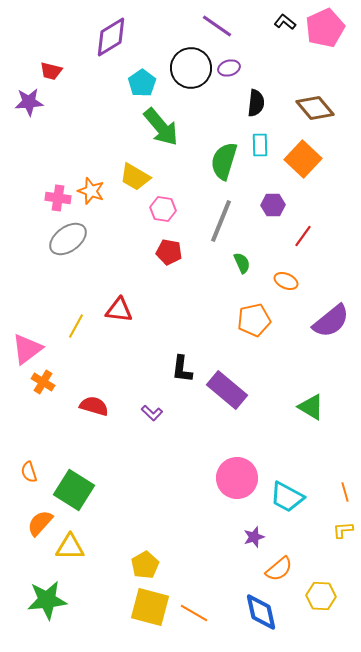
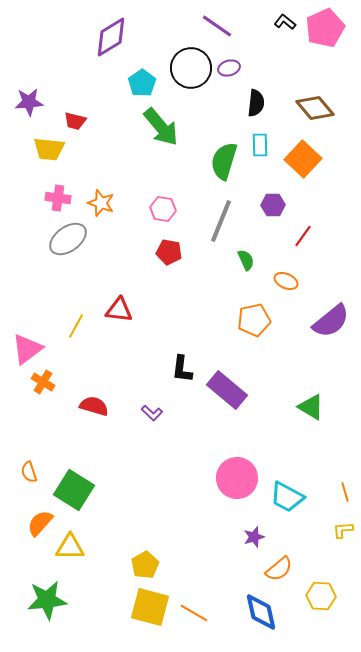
red trapezoid at (51, 71): moved 24 px right, 50 px down
yellow trapezoid at (135, 177): moved 86 px left, 28 px up; rotated 24 degrees counterclockwise
orange star at (91, 191): moved 10 px right, 12 px down
green semicircle at (242, 263): moved 4 px right, 3 px up
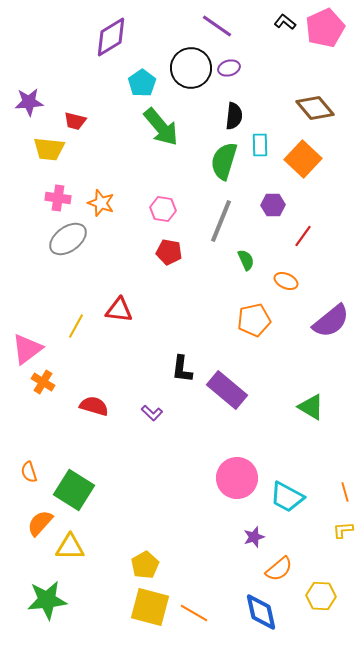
black semicircle at (256, 103): moved 22 px left, 13 px down
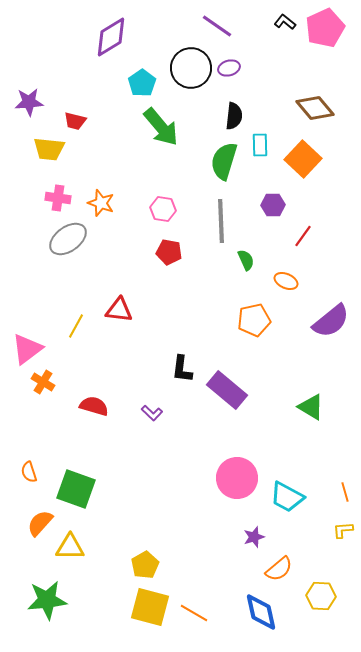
gray line at (221, 221): rotated 24 degrees counterclockwise
green square at (74, 490): moved 2 px right, 1 px up; rotated 12 degrees counterclockwise
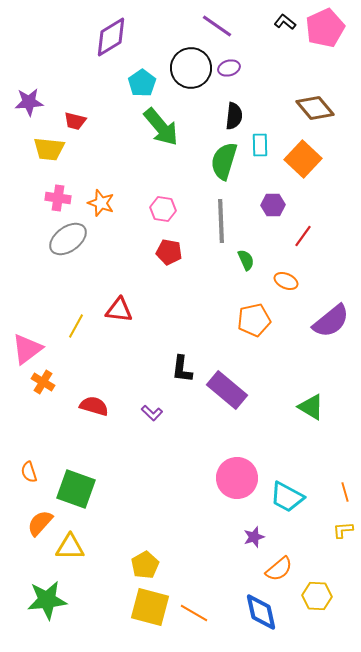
yellow hexagon at (321, 596): moved 4 px left
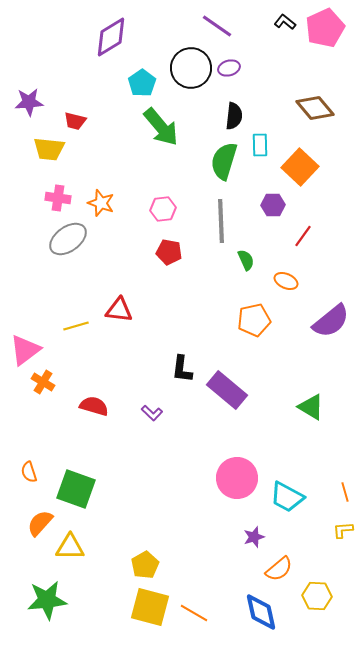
orange square at (303, 159): moved 3 px left, 8 px down
pink hexagon at (163, 209): rotated 15 degrees counterclockwise
yellow line at (76, 326): rotated 45 degrees clockwise
pink triangle at (27, 349): moved 2 px left, 1 px down
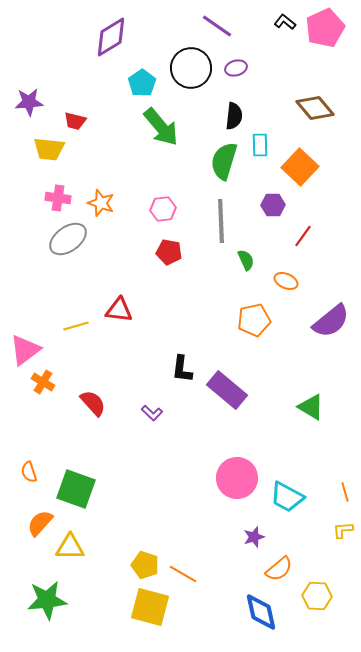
purple ellipse at (229, 68): moved 7 px right
red semicircle at (94, 406): moved 1 px left, 3 px up; rotated 32 degrees clockwise
yellow pentagon at (145, 565): rotated 24 degrees counterclockwise
orange line at (194, 613): moved 11 px left, 39 px up
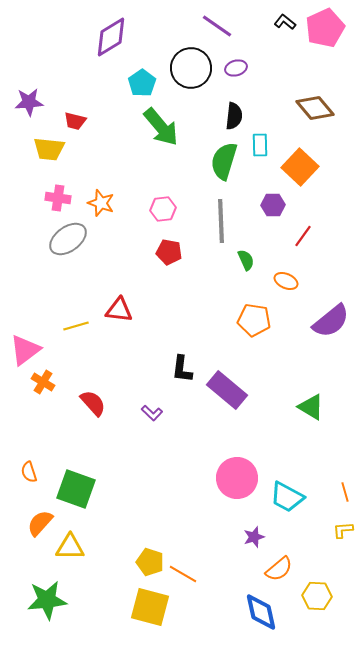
orange pentagon at (254, 320): rotated 20 degrees clockwise
yellow pentagon at (145, 565): moved 5 px right, 3 px up
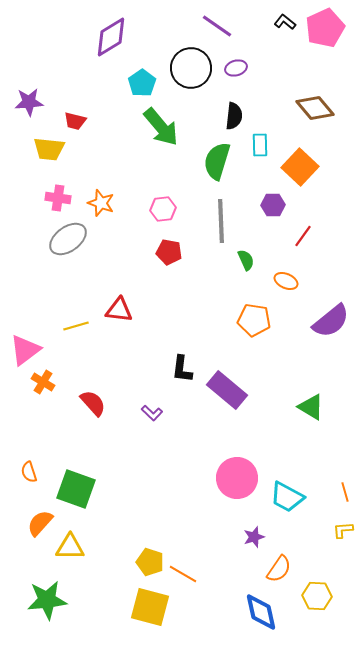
green semicircle at (224, 161): moved 7 px left
orange semicircle at (279, 569): rotated 16 degrees counterclockwise
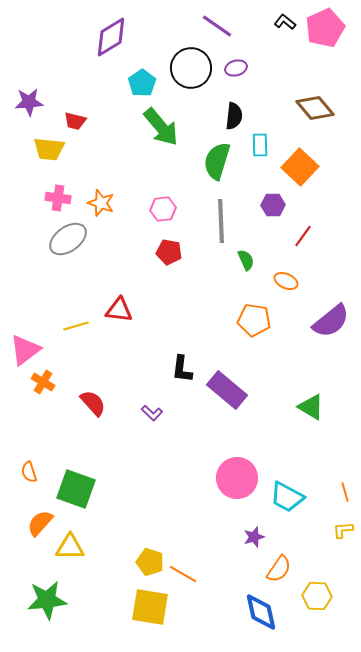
yellow square at (150, 607): rotated 6 degrees counterclockwise
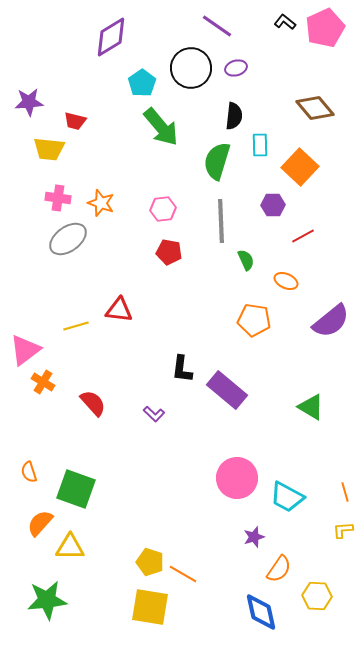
red line at (303, 236): rotated 25 degrees clockwise
purple L-shape at (152, 413): moved 2 px right, 1 px down
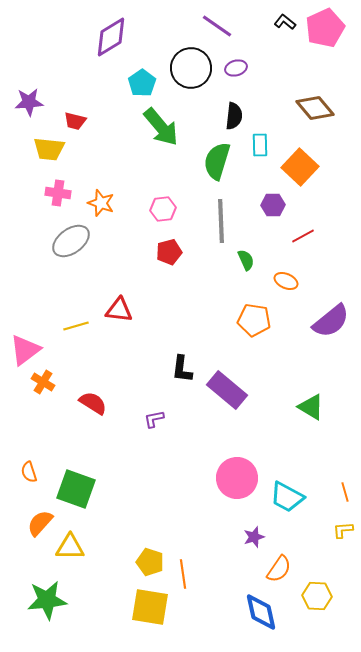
pink cross at (58, 198): moved 5 px up
gray ellipse at (68, 239): moved 3 px right, 2 px down
red pentagon at (169, 252): rotated 25 degrees counterclockwise
red semicircle at (93, 403): rotated 16 degrees counterclockwise
purple L-shape at (154, 414): moved 5 px down; rotated 125 degrees clockwise
orange line at (183, 574): rotated 52 degrees clockwise
